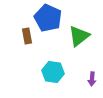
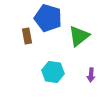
blue pentagon: rotated 8 degrees counterclockwise
purple arrow: moved 1 px left, 4 px up
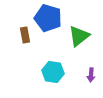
brown rectangle: moved 2 px left, 1 px up
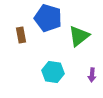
brown rectangle: moved 4 px left
purple arrow: moved 1 px right
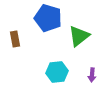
brown rectangle: moved 6 px left, 4 px down
cyan hexagon: moved 4 px right; rotated 15 degrees counterclockwise
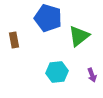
brown rectangle: moved 1 px left, 1 px down
purple arrow: rotated 24 degrees counterclockwise
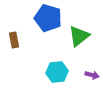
purple arrow: rotated 56 degrees counterclockwise
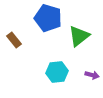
brown rectangle: rotated 28 degrees counterclockwise
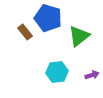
brown rectangle: moved 11 px right, 8 px up
purple arrow: rotated 32 degrees counterclockwise
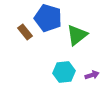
green triangle: moved 2 px left, 1 px up
cyan hexagon: moved 7 px right
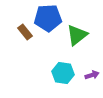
blue pentagon: rotated 20 degrees counterclockwise
cyan hexagon: moved 1 px left, 1 px down; rotated 15 degrees clockwise
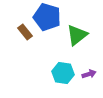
blue pentagon: moved 1 px left, 1 px up; rotated 20 degrees clockwise
purple arrow: moved 3 px left, 1 px up
